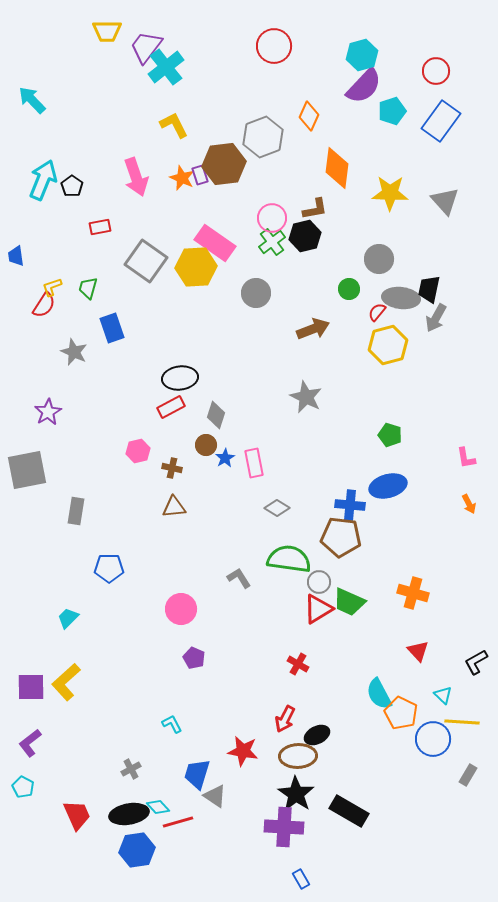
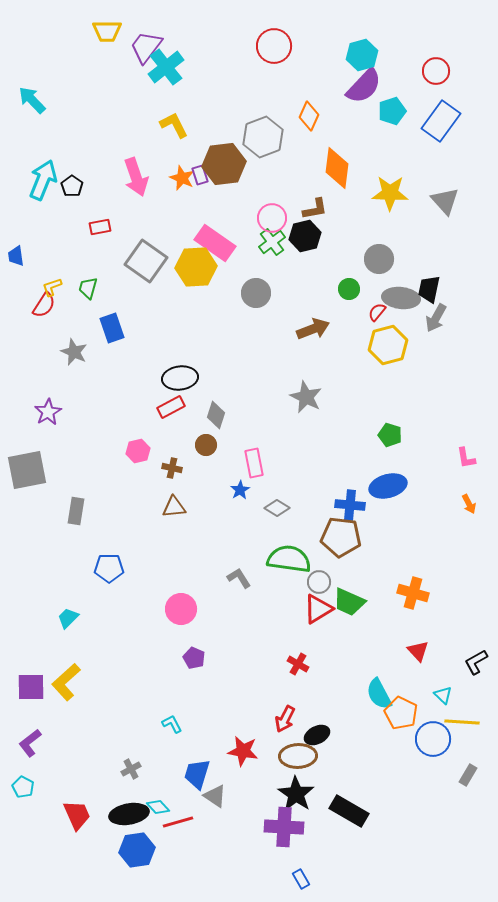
blue star at (225, 458): moved 15 px right, 32 px down
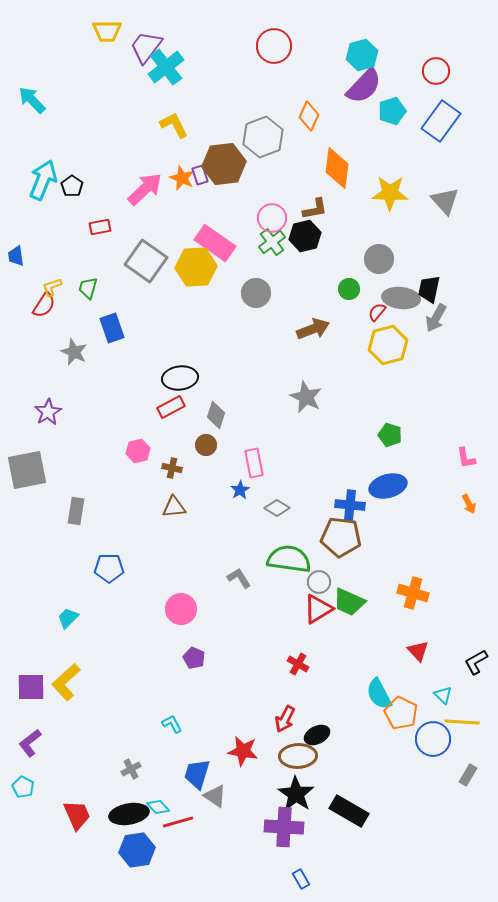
pink arrow at (136, 177): moved 9 px right, 12 px down; rotated 114 degrees counterclockwise
